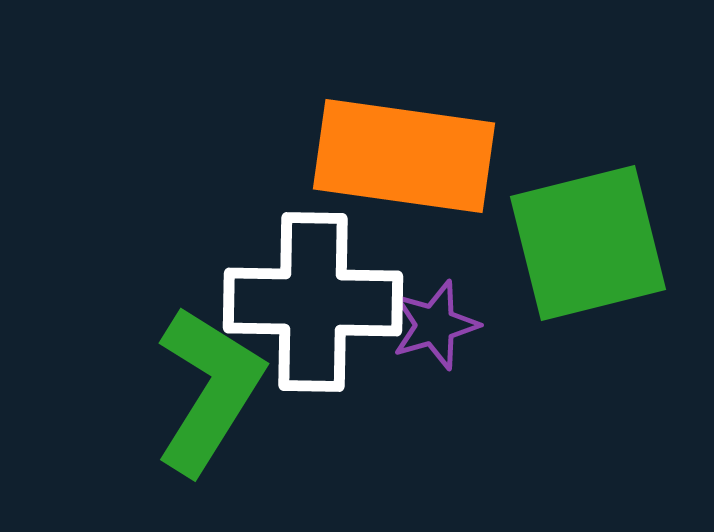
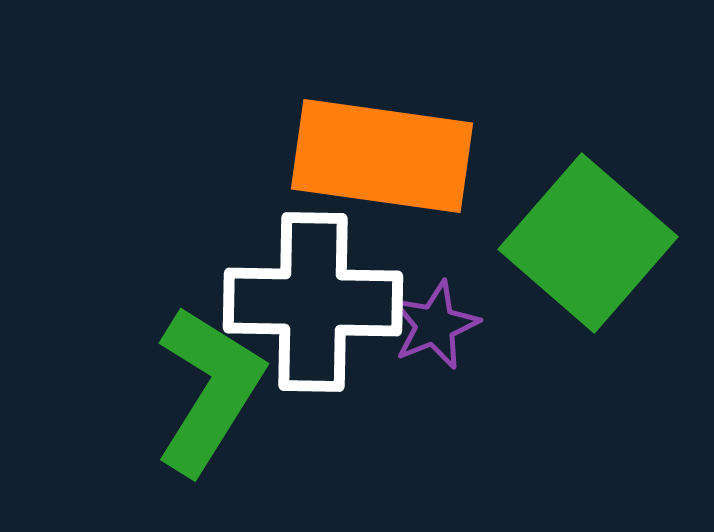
orange rectangle: moved 22 px left
green square: rotated 35 degrees counterclockwise
purple star: rotated 6 degrees counterclockwise
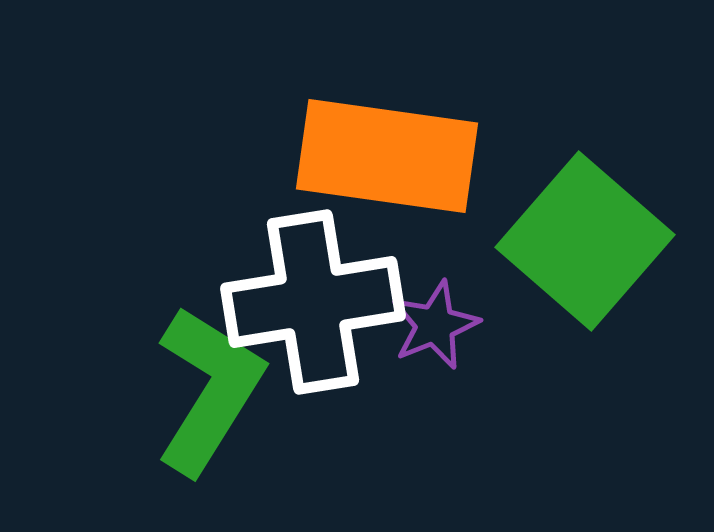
orange rectangle: moved 5 px right
green square: moved 3 px left, 2 px up
white cross: rotated 10 degrees counterclockwise
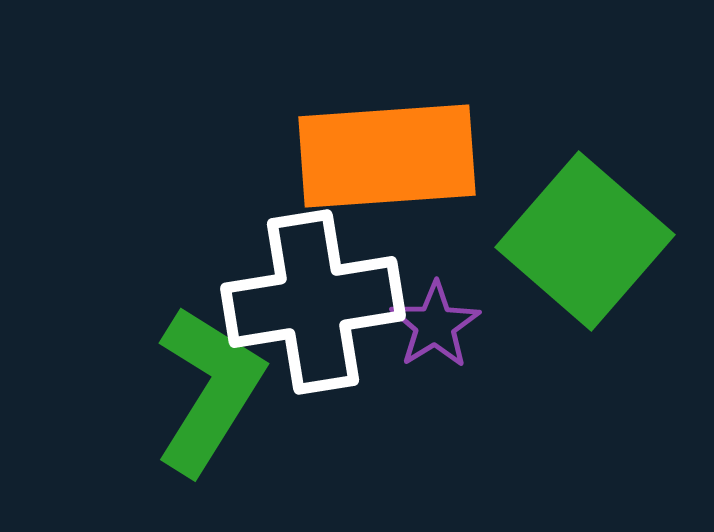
orange rectangle: rotated 12 degrees counterclockwise
purple star: rotated 10 degrees counterclockwise
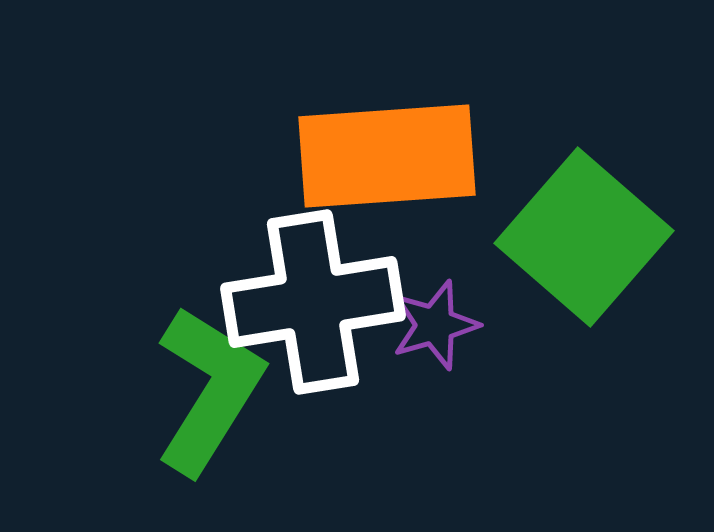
green square: moved 1 px left, 4 px up
purple star: rotated 16 degrees clockwise
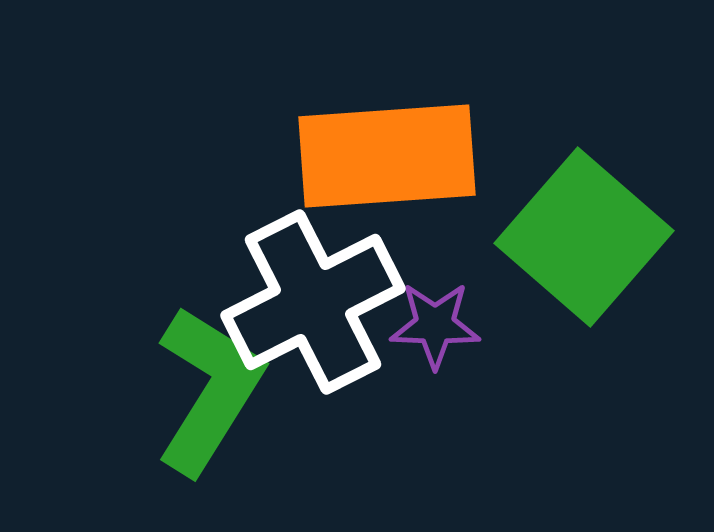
white cross: rotated 18 degrees counterclockwise
purple star: rotated 18 degrees clockwise
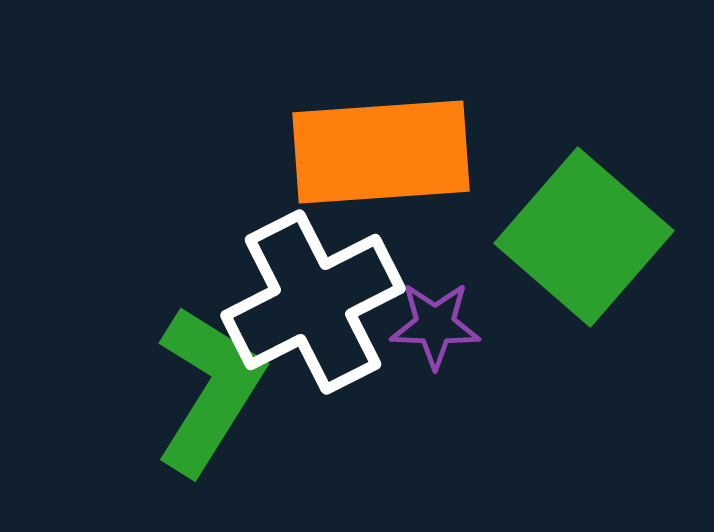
orange rectangle: moved 6 px left, 4 px up
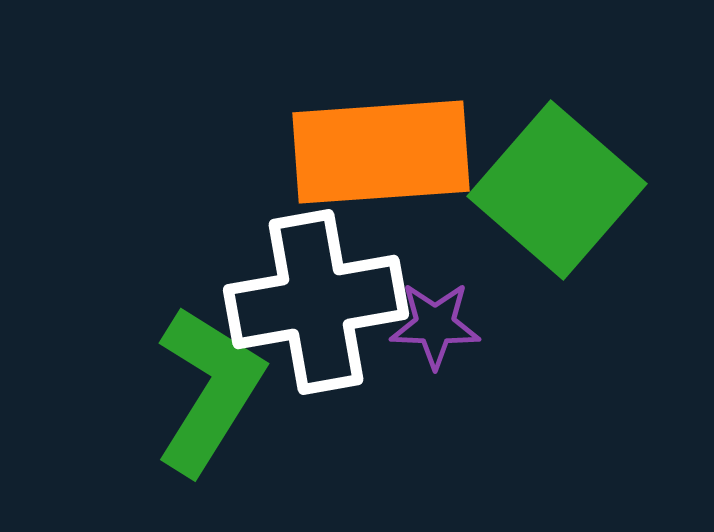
green square: moved 27 px left, 47 px up
white cross: moved 3 px right; rotated 17 degrees clockwise
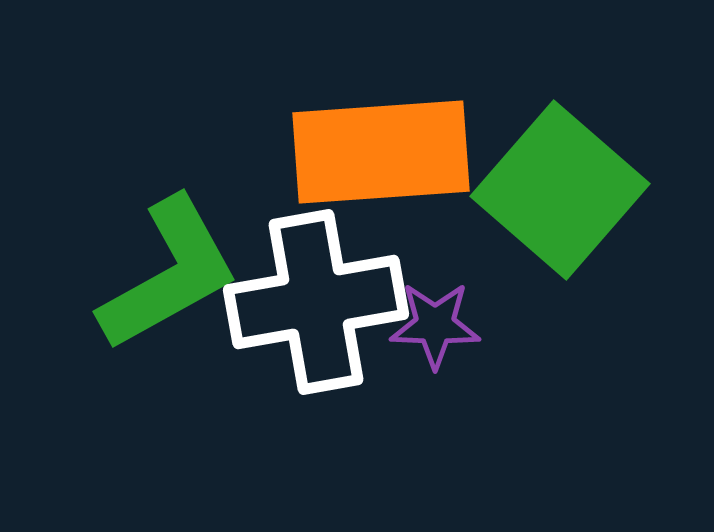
green square: moved 3 px right
green L-shape: moved 40 px left, 116 px up; rotated 29 degrees clockwise
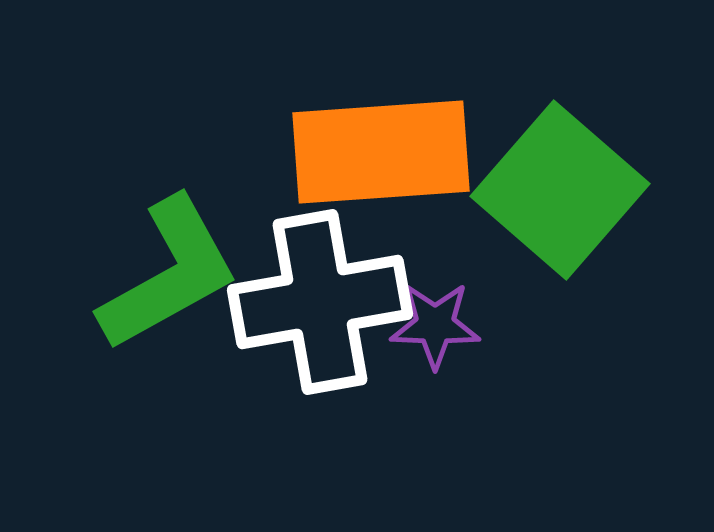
white cross: moved 4 px right
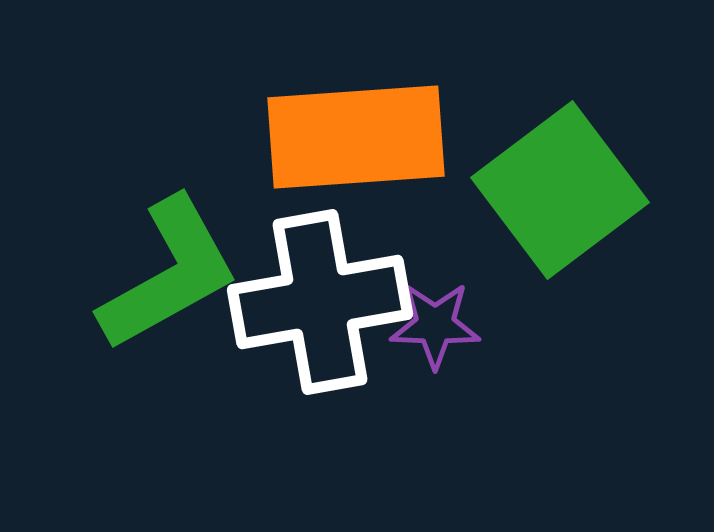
orange rectangle: moved 25 px left, 15 px up
green square: rotated 12 degrees clockwise
